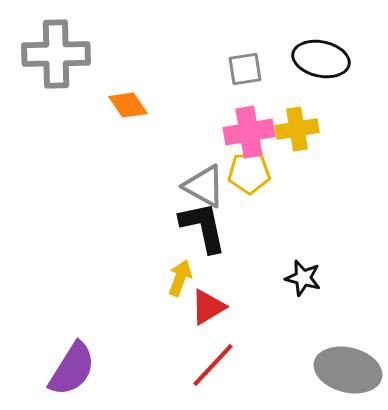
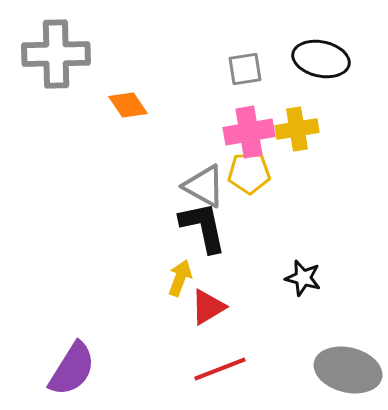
red line: moved 7 px right, 4 px down; rotated 26 degrees clockwise
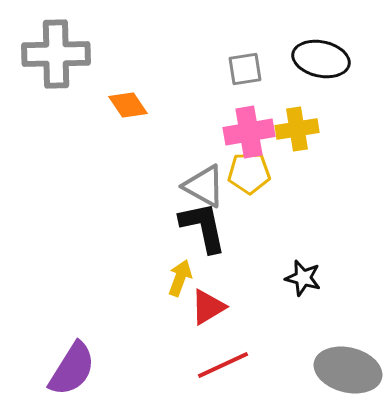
red line: moved 3 px right, 4 px up; rotated 4 degrees counterclockwise
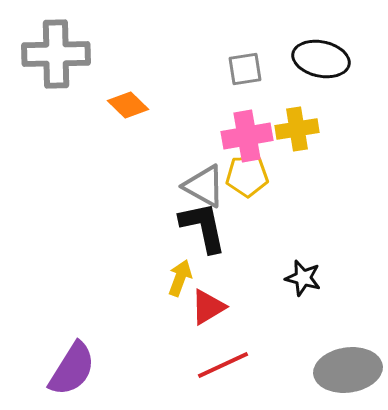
orange diamond: rotated 12 degrees counterclockwise
pink cross: moved 2 px left, 4 px down
yellow pentagon: moved 2 px left, 3 px down
gray ellipse: rotated 22 degrees counterclockwise
